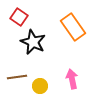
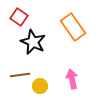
brown line: moved 3 px right, 2 px up
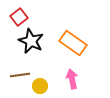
red square: rotated 18 degrees clockwise
orange rectangle: moved 16 px down; rotated 20 degrees counterclockwise
black star: moved 2 px left, 1 px up
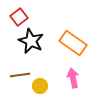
pink arrow: moved 1 px right, 1 px up
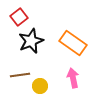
black star: rotated 25 degrees clockwise
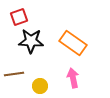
red square: rotated 18 degrees clockwise
black star: rotated 25 degrees clockwise
brown line: moved 6 px left, 1 px up
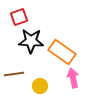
orange rectangle: moved 11 px left, 9 px down
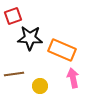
red square: moved 6 px left, 1 px up
black star: moved 1 px left, 3 px up
orange rectangle: moved 2 px up; rotated 12 degrees counterclockwise
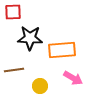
red square: moved 4 px up; rotated 18 degrees clockwise
orange rectangle: rotated 28 degrees counterclockwise
brown line: moved 4 px up
pink arrow: rotated 132 degrees clockwise
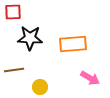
orange rectangle: moved 11 px right, 6 px up
pink arrow: moved 17 px right
yellow circle: moved 1 px down
